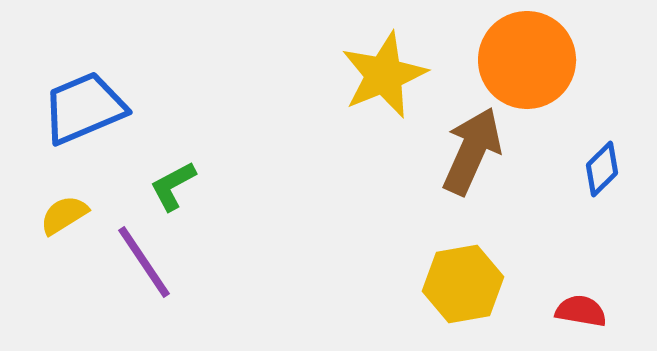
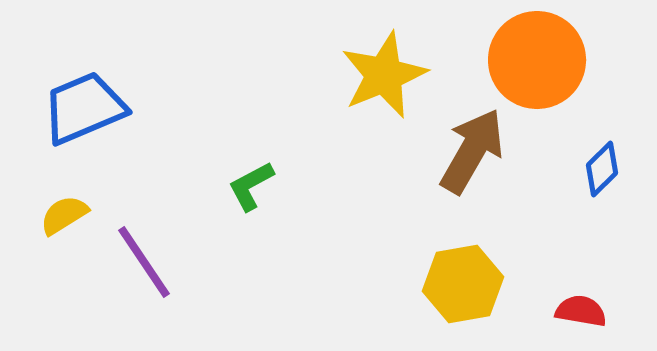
orange circle: moved 10 px right
brown arrow: rotated 6 degrees clockwise
green L-shape: moved 78 px right
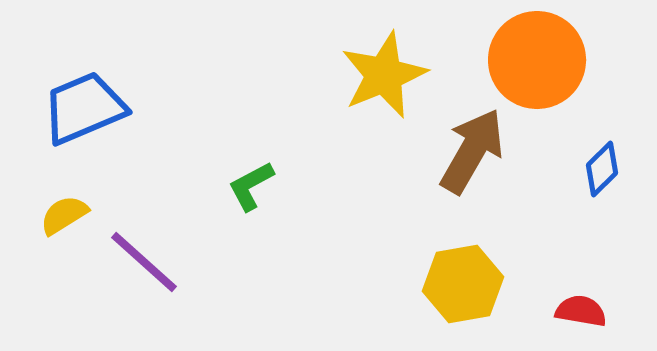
purple line: rotated 14 degrees counterclockwise
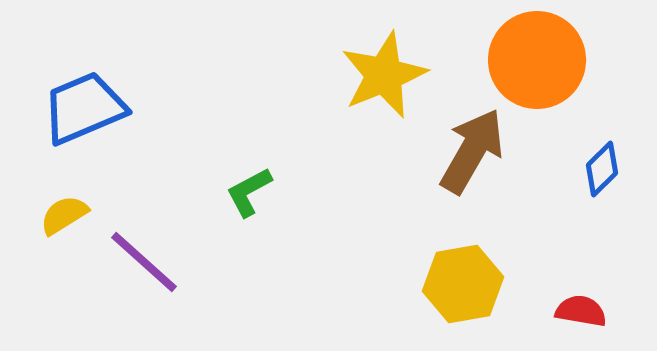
green L-shape: moved 2 px left, 6 px down
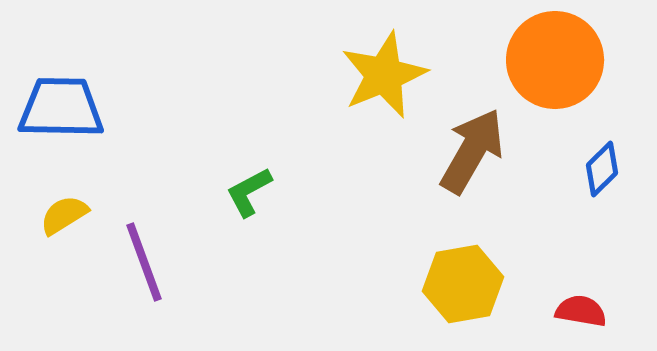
orange circle: moved 18 px right
blue trapezoid: moved 23 px left; rotated 24 degrees clockwise
purple line: rotated 28 degrees clockwise
